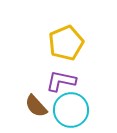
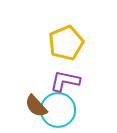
purple L-shape: moved 4 px right
cyan circle: moved 13 px left
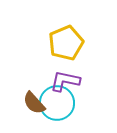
brown semicircle: moved 2 px left, 3 px up
cyan circle: moved 1 px left, 7 px up
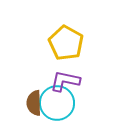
yellow pentagon: rotated 20 degrees counterclockwise
brown semicircle: rotated 40 degrees clockwise
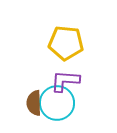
yellow pentagon: rotated 24 degrees counterclockwise
purple L-shape: rotated 8 degrees counterclockwise
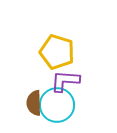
yellow pentagon: moved 9 px left, 9 px down; rotated 12 degrees clockwise
cyan circle: moved 2 px down
